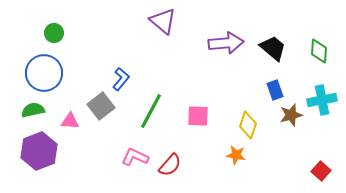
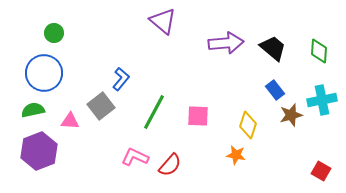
blue rectangle: rotated 18 degrees counterclockwise
green line: moved 3 px right, 1 px down
red square: rotated 12 degrees counterclockwise
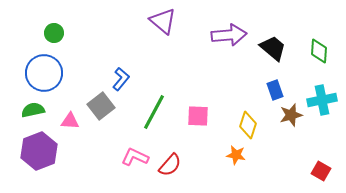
purple arrow: moved 3 px right, 8 px up
blue rectangle: rotated 18 degrees clockwise
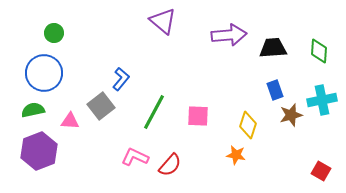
black trapezoid: rotated 44 degrees counterclockwise
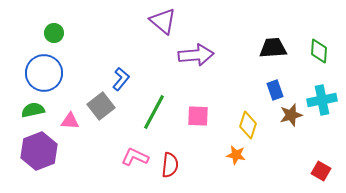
purple arrow: moved 33 px left, 20 px down
red semicircle: rotated 35 degrees counterclockwise
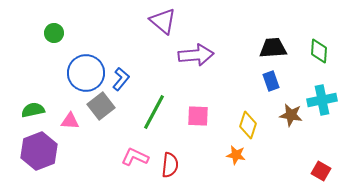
blue circle: moved 42 px right
blue rectangle: moved 4 px left, 9 px up
brown star: rotated 25 degrees clockwise
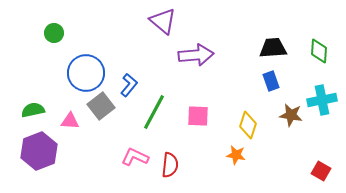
blue L-shape: moved 8 px right, 6 px down
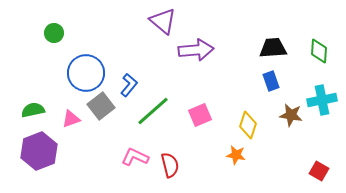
purple arrow: moved 5 px up
green line: moved 1 px left, 1 px up; rotated 21 degrees clockwise
pink square: moved 2 px right, 1 px up; rotated 25 degrees counterclockwise
pink triangle: moved 1 px right, 2 px up; rotated 24 degrees counterclockwise
red semicircle: rotated 20 degrees counterclockwise
red square: moved 2 px left
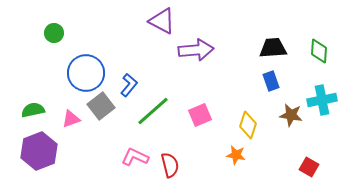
purple triangle: moved 1 px left; rotated 12 degrees counterclockwise
red square: moved 10 px left, 4 px up
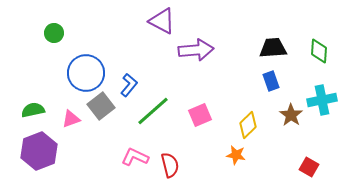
brown star: rotated 25 degrees clockwise
yellow diamond: rotated 28 degrees clockwise
